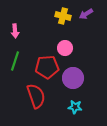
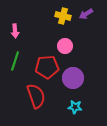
pink circle: moved 2 px up
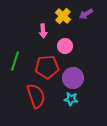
yellow cross: rotated 28 degrees clockwise
pink arrow: moved 28 px right
cyan star: moved 4 px left, 8 px up
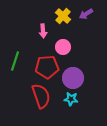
pink circle: moved 2 px left, 1 px down
red semicircle: moved 5 px right
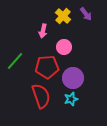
purple arrow: rotated 96 degrees counterclockwise
pink arrow: rotated 16 degrees clockwise
pink circle: moved 1 px right
green line: rotated 24 degrees clockwise
cyan star: rotated 24 degrees counterclockwise
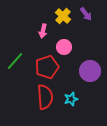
red pentagon: rotated 15 degrees counterclockwise
purple circle: moved 17 px right, 7 px up
red semicircle: moved 4 px right, 1 px down; rotated 15 degrees clockwise
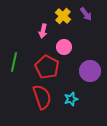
green line: moved 1 px left, 1 px down; rotated 30 degrees counterclockwise
red pentagon: rotated 25 degrees counterclockwise
red semicircle: moved 3 px left; rotated 15 degrees counterclockwise
